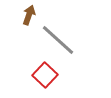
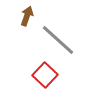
brown arrow: moved 2 px left, 1 px down
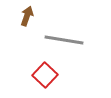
gray line: moved 6 px right; rotated 33 degrees counterclockwise
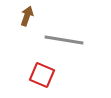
red square: moved 3 px left; rotated 20 degrees counterclockwise
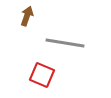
gray line: moved 1 px right, 3 px down
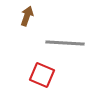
gray line: rotated 6 degrees counterclockwise
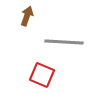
gray line: moved 1 px left, 1 px up
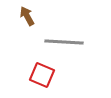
brown arrow: rotated 48 degrees counterclockwise
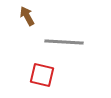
red square: rotated 10 degrees counterclockwise
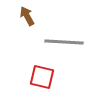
red square: moved 2 px down
